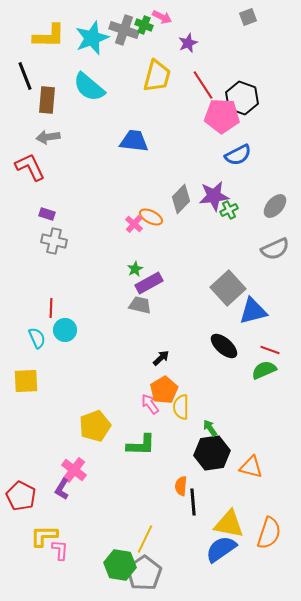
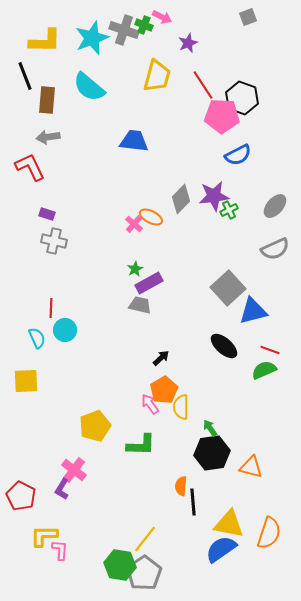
yellow L-shape at (49, 36): moved 4 px left, 5 px down
yellow line at (145, 539): rotated 12 degrees clockwise
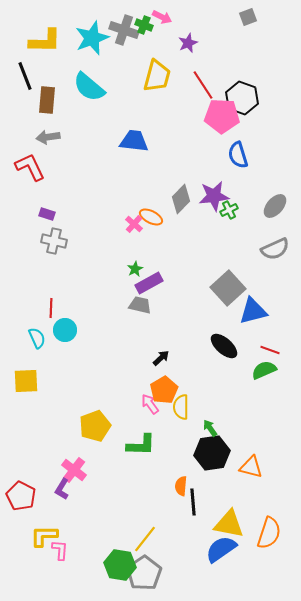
blue semicircle at (238, 155): rotated 100 degrees clockwise
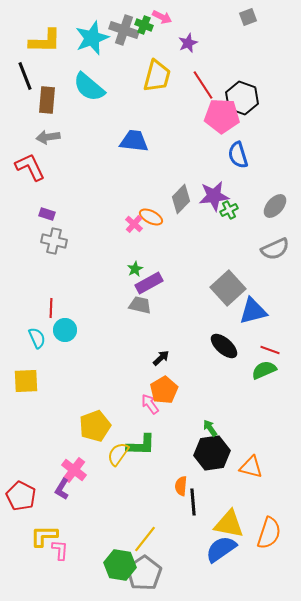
yellow semicircle at (181, 407): moved 63 px left, 47 px down; rotated 35 degrees clockwise
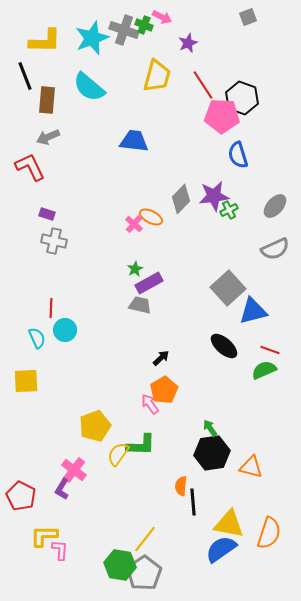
gray arrow at (48, 137): rotated 15 degrees counterclockwise
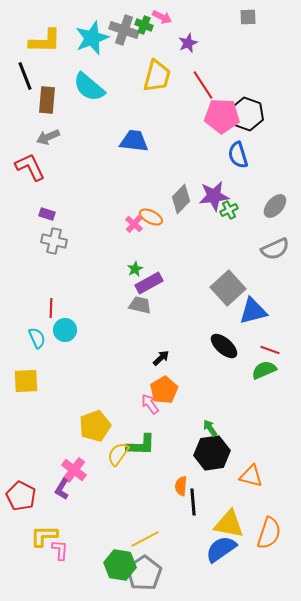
gray square at (248, 17): rotated 18 degrees clockwise
black hexagon at (242, 98): moved 5 px right, 16 px down
orange triangle at (251, 467): moved 9 px down
yellow line at (145, 539): rotated 24 degrees clockwise
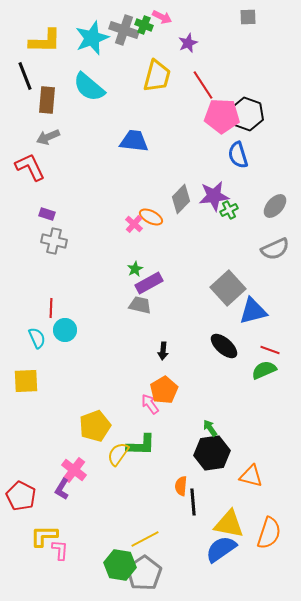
black arrow at (161, 358): moved 2 px right, 7 px up; rotated 138 degrees clockwise
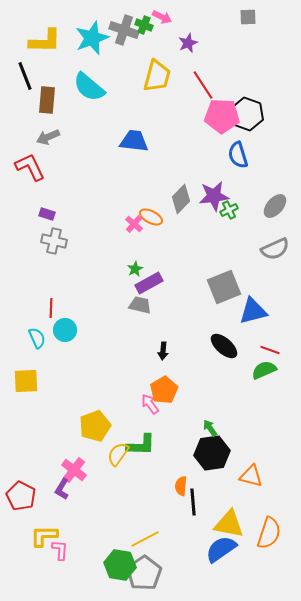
gray square at (228, 288): moved 4 px left, 1 px up; rotated 20 degrees clockwise
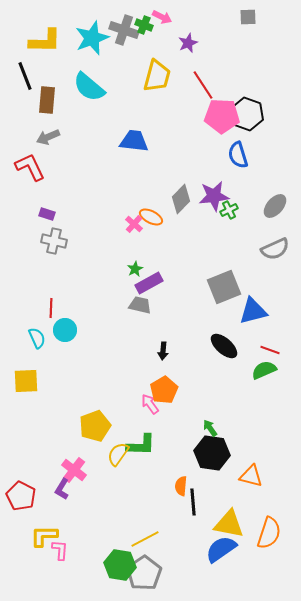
black hexagon at (212, 453): rotated 16 degrees clockwise
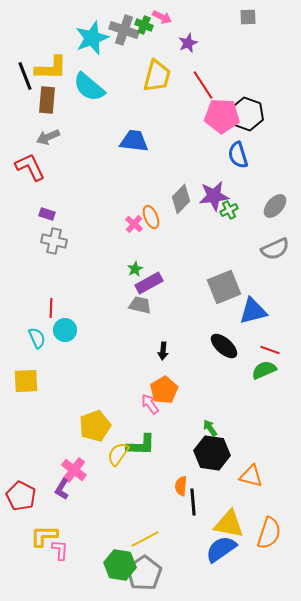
yellow L-shape at (45, 41): moved 6 px right, 27 px down
orange ellipse at (151, 217): rotated 40 degrees clockwise
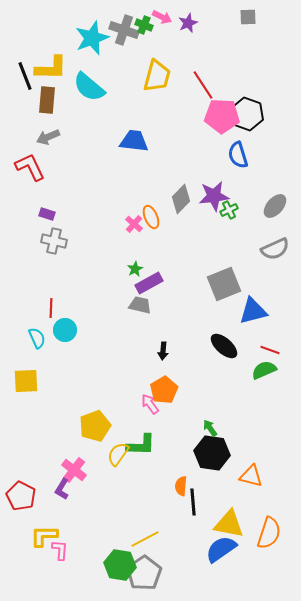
purple star at (188, 43): moved 20 px up
gray square at (224, 287): moved 3 px up
